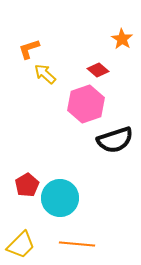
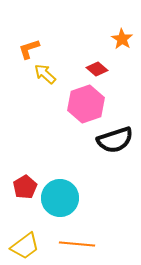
red diamond: moved 1 px left, 1 px up
red pentagon: moved 2 px left, 2 px down
yellow trapezoid: moved 4 px right, 1 px down; rotated 8 degrees clockwise
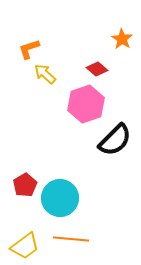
black semicircle: rotated 27 degrees counterclockwise
red pentagon: moved 2 px up
orange line: moved 6 px left, 5 px up
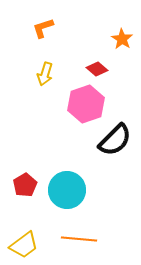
orange L-shape: moved 14 px right, 21 px up
yellow arrow: rotated 115 degrees counterclockwise
cyan circle: moved 7 px right, 8 px up
orange line: moved 8 px right
yellow trapezoid: moved 1 px left, 1 px up
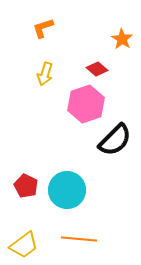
red pentagon: moved 1 px right, 1 px down; rotated 15 degrees counterclockwise
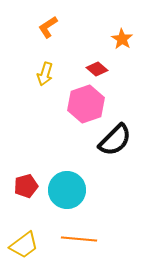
orange L-shape: moved 5 px right, 1 px up; rotated 15 degrees counterclockwise
red pentagon: rotated 30 degrees clockwise
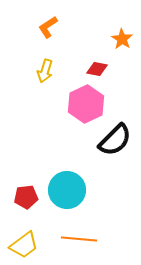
red diamond: rotated 30 degrees counterclockwise
yellow arrow: moved 3 px up
pink hexagon: rotated 6 degrees counterclockwise
red pentagon: moved 11 px down; rotated 10 degrees clockwise
